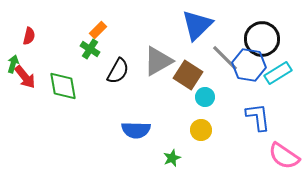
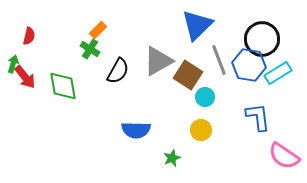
gray line: moved 6 px left, 2 px down; rotated 24 degrees clockwise
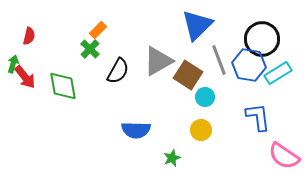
green cross: rotated 12 degrees clockwise
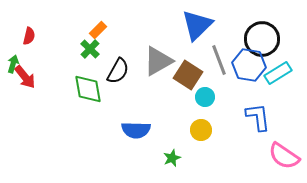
green diamond: moved 25 px right, 3 px down
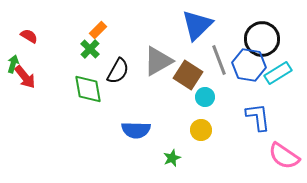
red semicircle: rotated 72 degrees counterclockwise
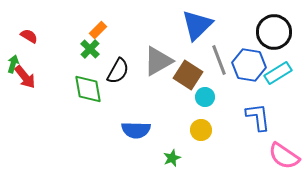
black circle: moved 12 px right, 7 px up
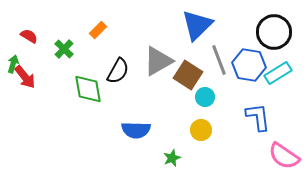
green cross: moved 26 px left
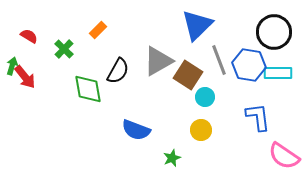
green arrow: moved 1 px left, 2 px down
cyan rectangle: rotated 32 degrees clockwise
blue semicircle: rotated 20 degrees clockwise
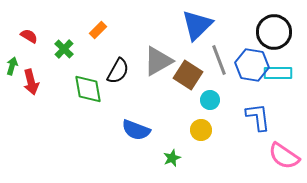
blue hexagon: moved 3 px right
red arrow: moved 6 px right, 5 px down; rotated 25 degrees clockwise
cyan circle: moved 5 px right, 3 px down
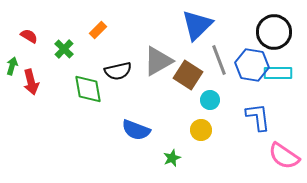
black semicircle: rotated 48 degrees clockwise
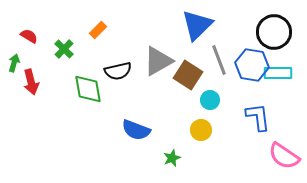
green arrow: moved 2 px right, 3 px up
